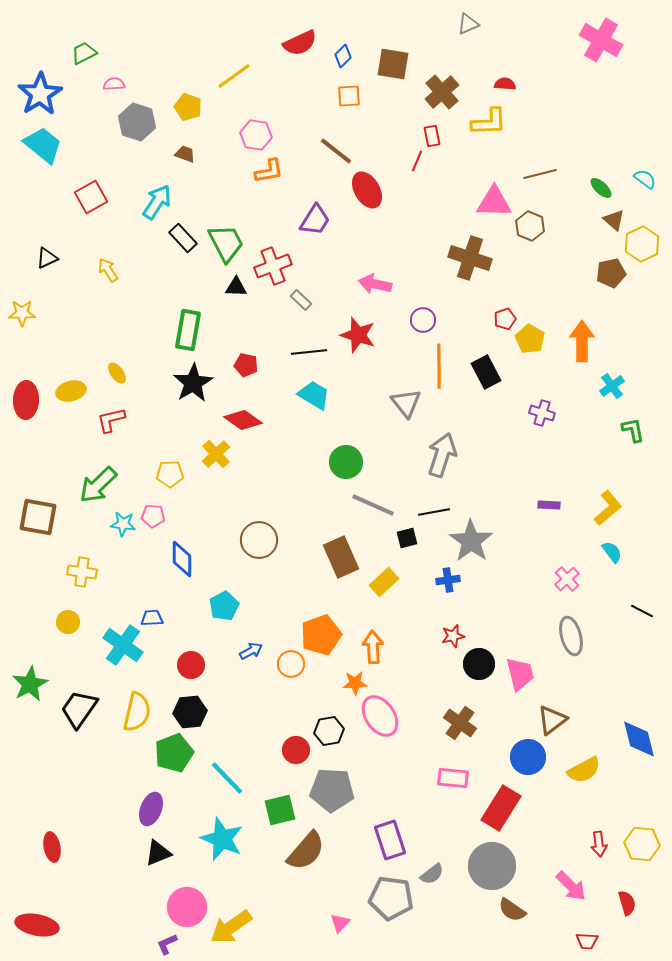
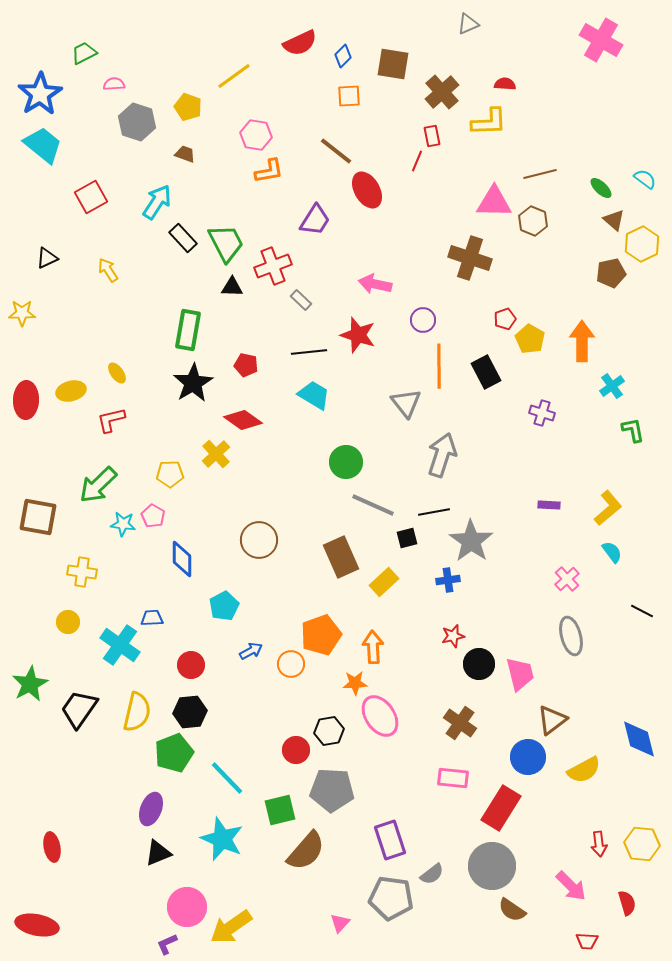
brown hexagon at (530, 226): moved 3 px right, 5 px up
black triangle at (236, 287): moved 4 px left
pink pentagon at (153, 516): rotated 25 degrees clockwise
cyan cross at (123, 645): moved 3 px left
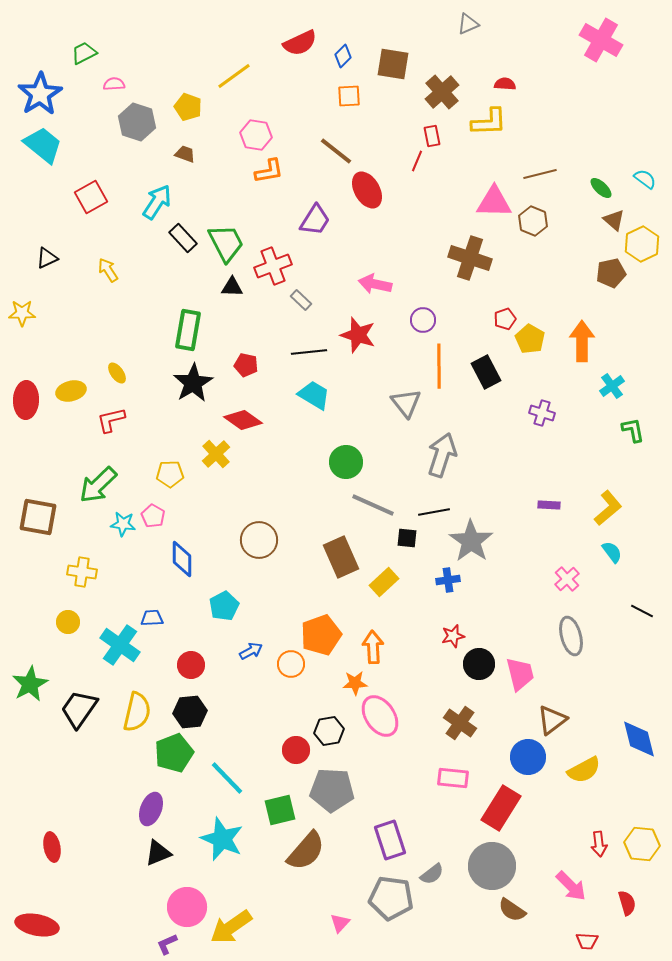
black square at (407, 538): rotated 20 degrees clockwise
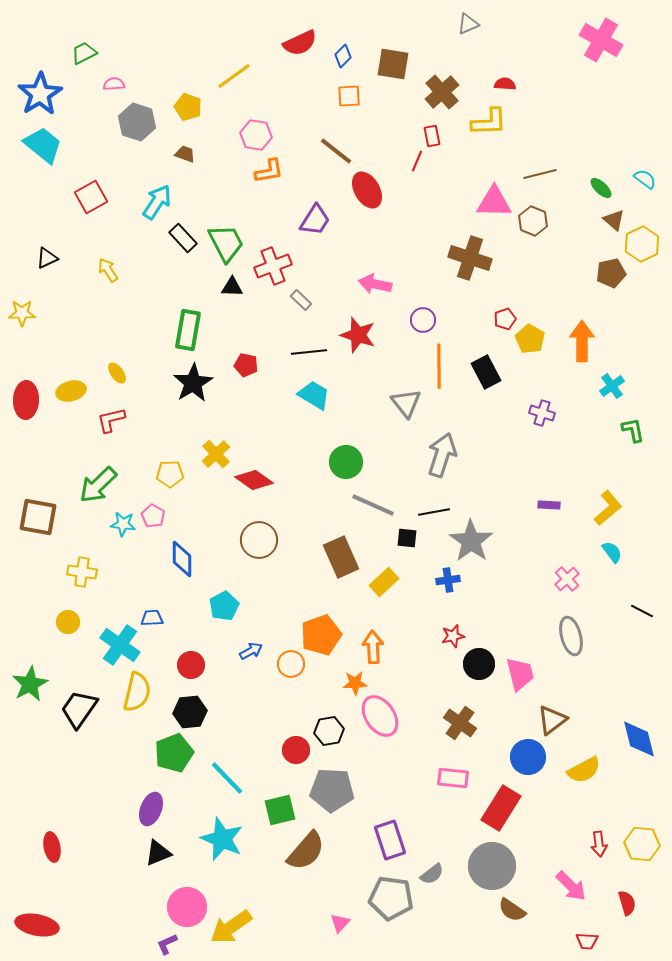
red diamond at (243, 420): moved 11 px right, 60 px down
yellow semicircle at (137, 712): moved 20 px up
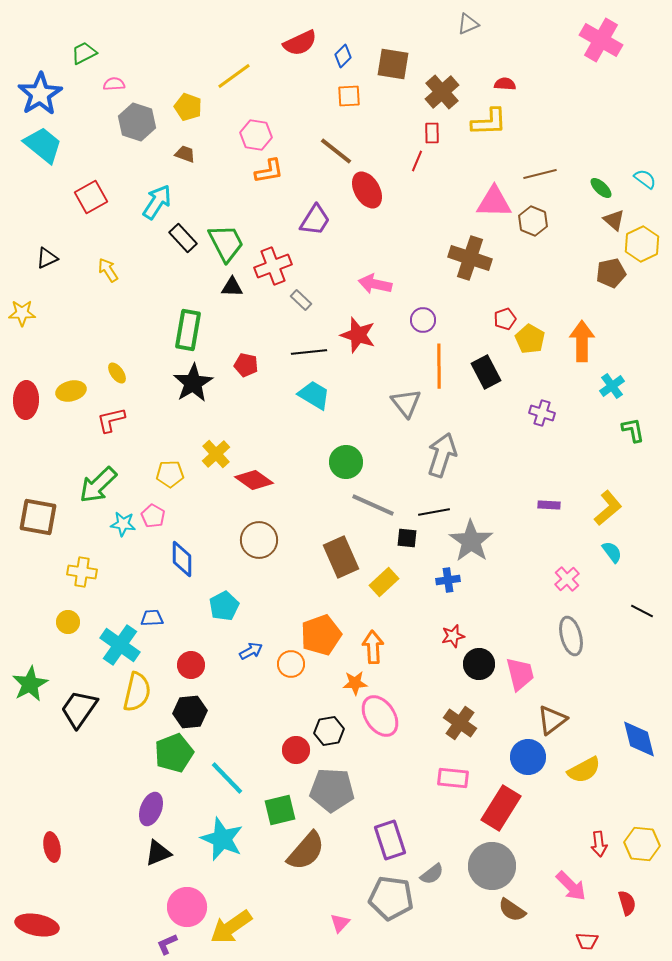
red rectangle at (432, 136): moved 3 px up; rotated 10 degrees clockwise
